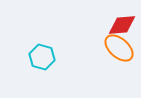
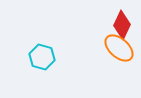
red diamond: rotated 60 degrees counterclockwise
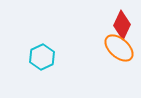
cyan hexagon: rotated 20 degrees clockwise
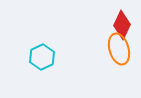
orange ellipse: moved 1 px down; rotated 32 degrees clockwise
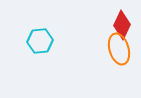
cyan hexagon: moved 2 px left, 16 px up; rotated 20 degrees clockwise
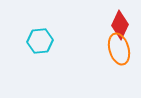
red diamond: moved 2 px left
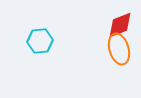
red diamond: rotated 44 degrees clockwise
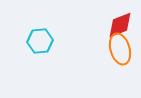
orange ellipse: moved 1 px right
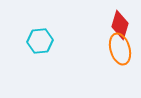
red diamond: rotated 52 degrees counterclockwise
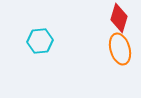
red diamond: moved 1 px left, 7 px up
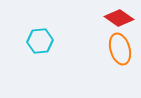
red diamond: rotated 72 degrees counterclockwise
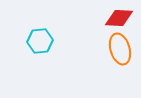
red diamond: rotated 32 degrees counterclockwise
